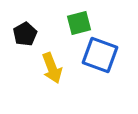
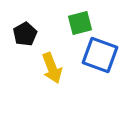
green square: moved 1 px right
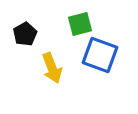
green square: moved 1 px down
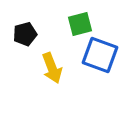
black pentagon: rotated 15 degrees clockwise
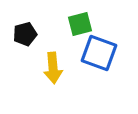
blue square: moved 1 px left, 2 px up
yellow arrow: moved 1 px right; rotated 16 degrees clockwise
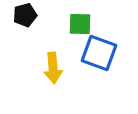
green square: rotated 15 degrees clockwise
black pentagon: moved 19 px up
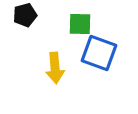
yellow arrow: moved 2 px right
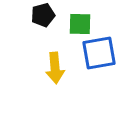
black pentagon: moved 18 px right
blue square: rotated 30 degrees counterclockwise
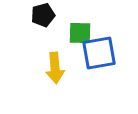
green square: moved 9 px down
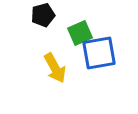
green square: rotated 25 degrees counterclockwise
yellow arrow: rotated 24 degrees counterclockwise
